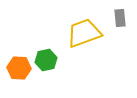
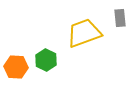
green hexagon: rotated 20 degrees counterclockwise
orange hexagon: moved 3 px left, 1 px up
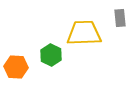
yellow trapezoid: rotated 18 degrees clockwise
green hexagon: moved 5 px right, 5 px up
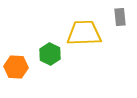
gray rectangle: moved 1 px up
green hexagon: moved 1 px left, 1 px up
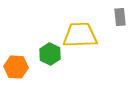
yellow trapezoid: moved 4 px left, 2 px down
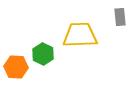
green hexagon: moved 7 px left
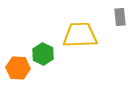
orange hexagon: moved 2 px right, 1 px down
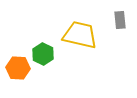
gray rectangle: moved 3 px down
yellow trapezoid: rotated 15 degrees clockwise
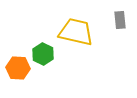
yellow trapezoid: moved 4 px left, 3 px up
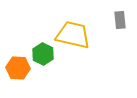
yellow trapezoid: moved 3 px left, 3 px down
